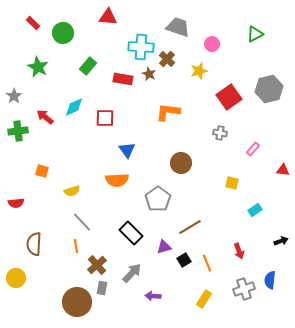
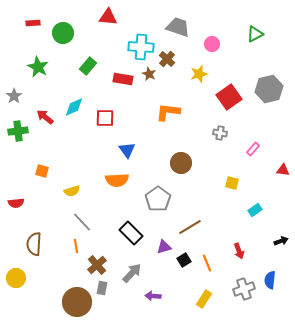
red rectangle at (33, 23): rotated 48 degrees counterclockwise
yellow star at (199, 71): moved 3 px down
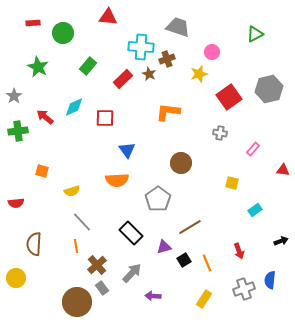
pink circle at (212, 44): moved 8 px down
brown cross at (167, 59): rotated 28 degrees clockwise
red rectangle at (123, 79): rotated 54 degrees counterclockwise
gray rectangle at (102, 288): rotated 48 degrees counterclockwise
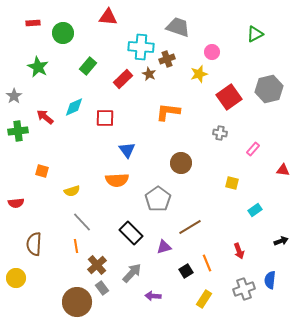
black square at (184, 260): moved 2 px right, 11 px down
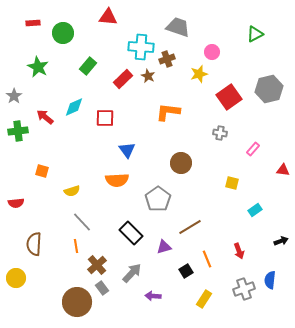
brown star at (149, 74): moved 1 px left, 2 px down
orange line at (207, 263): moved 4 px up
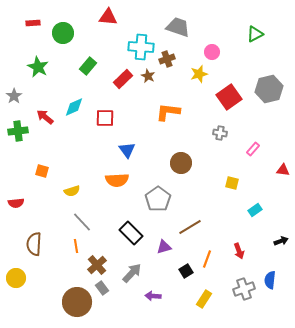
orange line at (207, 259): rotated 42 degrees clockwise
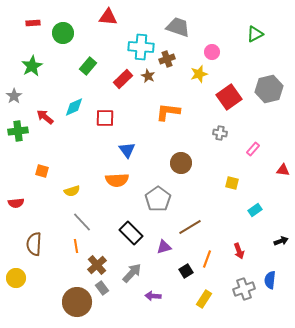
green star at (38, 67): moved 6 px left, 1 px up; rotated 15 degrees clockwise
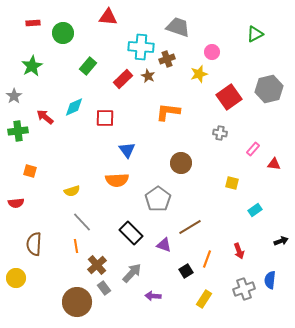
red triangle at (283, 170): moved 9 px left, 6 px up
orange square at (42, 171): moved 12 px left
purple triangle at (164, 247): moved 2 px up; rotated 35 degrees clockwise
gray rectangle at (102, 288): moved 2 px right
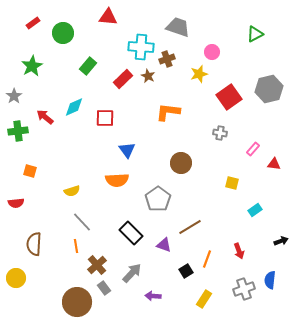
red rectangle at (33, 23): rotated 32 degrees counterclockwise
